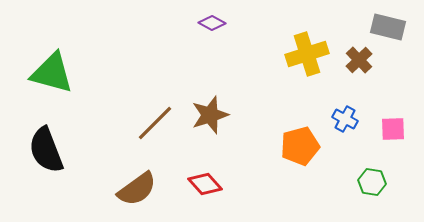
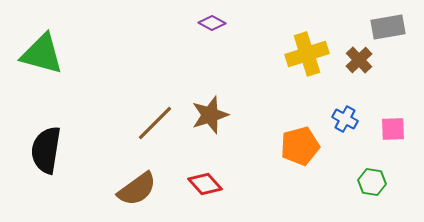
gray rectangle: rotated 24 degrees counterclockwise
green triangle: moved 10 px left, 19 px up
black semicircle: rotated 30 degrees clockwise
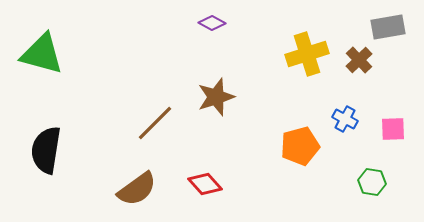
brown star: moved 6 px right, 18 px up
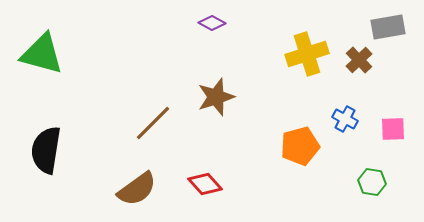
brown line: moved 2 px left
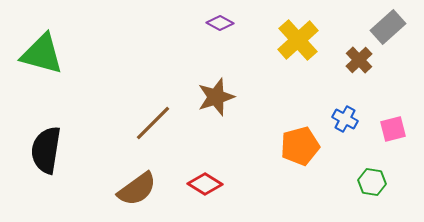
purple diamond: moved 8 px right
gray rectangle: rotated 32 degrees counterclockwise
yellow cross: moved 9 px left, 14 px up; rotated 24 degrees counterclockwise
pink square: rotated 12 degrees counterclockwise
red diamond: rotated 16 degrees counterclockwise
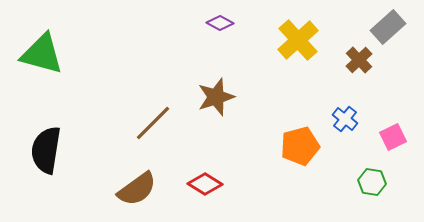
blue cross: rotated 10 degrees clockwise
pink square: moved 8 px down; rotated 12 degrees counterclockwise
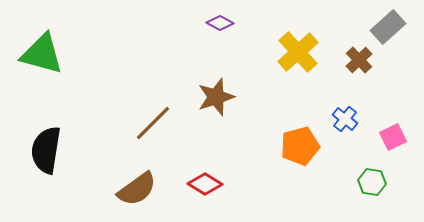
yellow cross: moved 12 px down
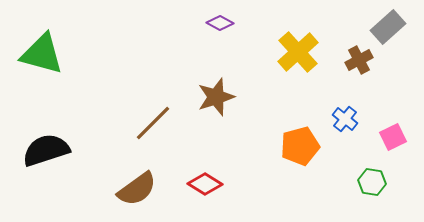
brown cross: rotated 16 degrees clockwise
black semicircle: rotated 63 degrees clockwise
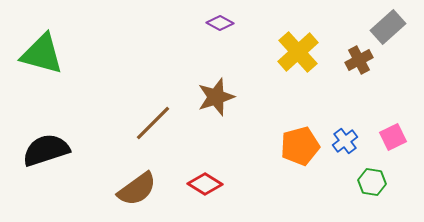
blue cross: moved 22 px down; rotated 15 degrees clockwise
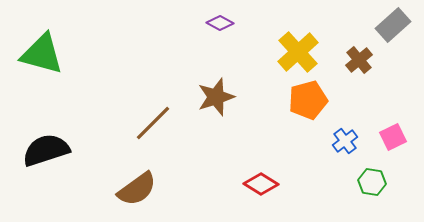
gray rectangle: moved 5 px right, 2 px up
brown cross: rotated 12 degrees counterclockwise
orange pentagon: moved 8 px right, 46 px up
red diamond: moved 56 px right
